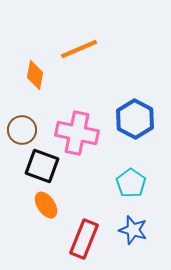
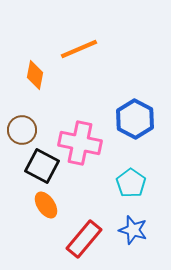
pink cross: moved 3 px right, 10 px down
black square: rotated 8 degrees clockwise
red rectangle: rotated 18 degrees clockwise
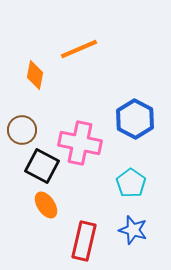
red rectangle: moved 2 px down; rotated 27 degrees counterclockwise
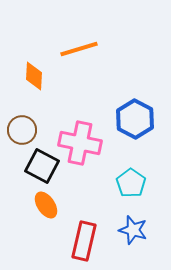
orange line: rotated 6 degrees clockwise
orange diamond: moved 1 px left, 1 px down; rotated 8 degrees counterclockwise
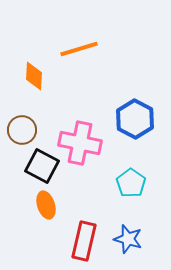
orange ellipse: rotated 16 degrees clockwise
blue star: moved 5 px left, 9 px down
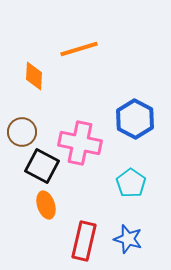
brown circle: moved 2 px down
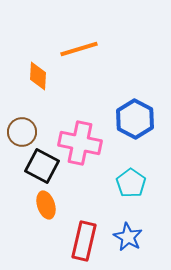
orange diamond: moved 4 px right
blue star: moved 2 px up; rotated 12 degrees clockwise
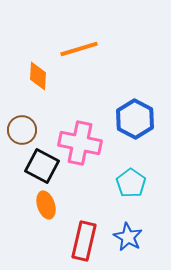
brown circle: moved 2 px up
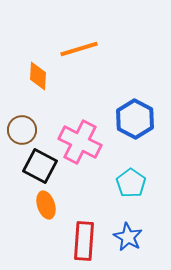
pink cross: moved 1 px up; rotated 15 degrees clockwise
black square: moved 2 px left
red rectangle: rotated 9 degrees counterclockwise
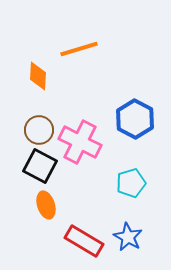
brown circle: moved 17 px right
cyan pentagon: rotated 20 degrees clockwise
red rectangle: rotated 63 degrees counterclockwise
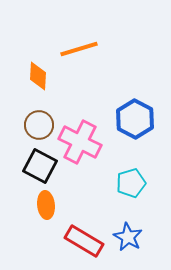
brown circle: moved 5 px up
orange ellipse: rotated 12 degrees clockwise
